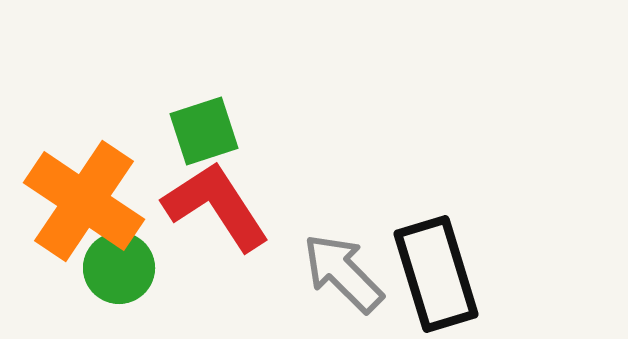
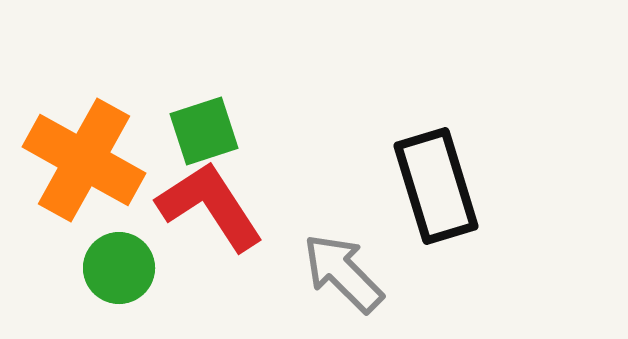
orange cross: moved 41 px up; rotated 5 degrees counterclockwise
red L-shape: moved 6 px left
black rectangle: moved 88 px up
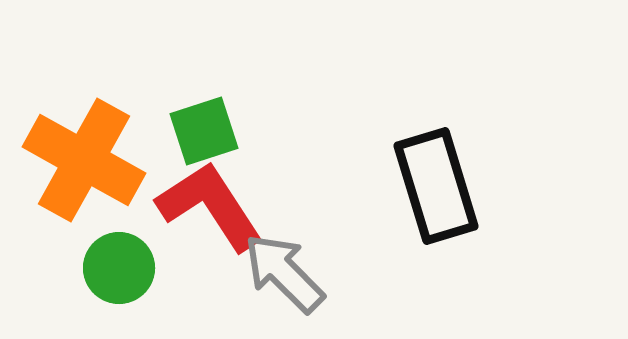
gray arrow: moved 59 px left
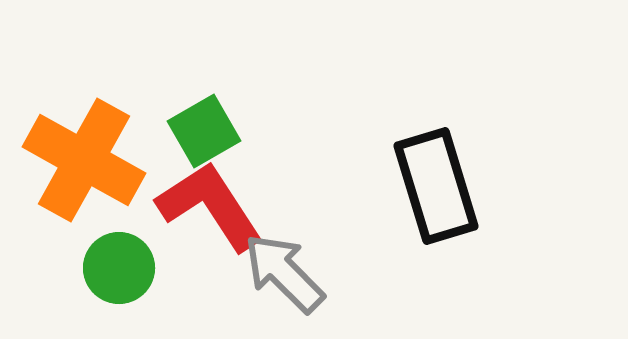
green square: rotated 12 degrees counterclockwise
